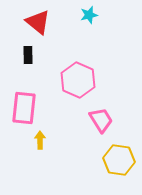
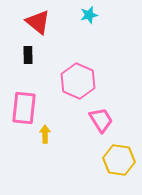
pink hexagon: moved 1 px down
yellow arrow: moved 5 px right, 6 px up
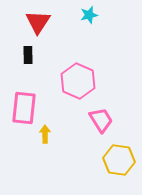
red triangle: rotated 24 degrees clockwise
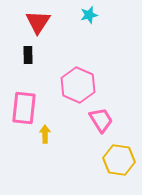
pink hexagon: moved 4 px down
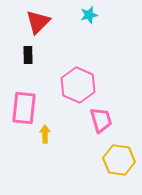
red triangle: rotated 12 degrees clockwise
pink trapezoid: rotated 16 degrees clockwise
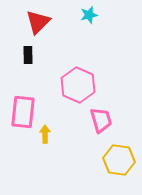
pink rectangle: moved 1 px left, 4 px down
